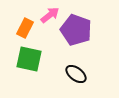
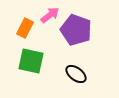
green square: moved 2 px right, 2 px down
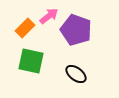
pink arrow: moved 1 px left, 1 px down
orange rectangle: rotated 18 degrees clockwise
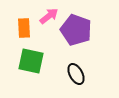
orange rectangle: moved 1 px left; rotated 48 degrees counterclockwise
black ellipse: rotated 25 degrees clockwise
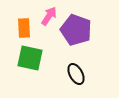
pink arrow: rotated 18 degrees counterclockwise
green square: moved 1 px left, 3 px up
